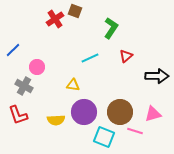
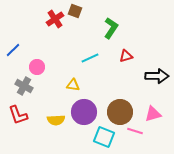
red triangle: rotated 24 degrees clockwise
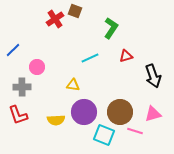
black arrow: moved 4 px left; rotated 70 degrees clockwise
gray cross: moved 2 px left, 1 px down; rotated 30 degrees counterclockwise
cyan square: moved 2 px up
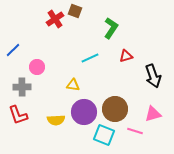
brown circle: moved 5 px left, 3 px up
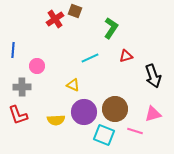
blue line: rotated 42 degrees counterclockwise
pink circle: moved 1 px up
yellow triangle: rotated 16 degrees clockwise
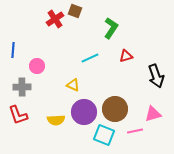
black arrow: moved 3 px right
pink line: rotated 28 degrees counterclockwise
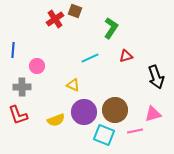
black arrow: moved 1 px down
brown circle: moved 1 px down
yellow semicircle: rotated 18 degrees counterclockwise
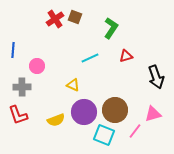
brown square: moved 6 px down
pink line: rotated 42 degrees counterclockwise
